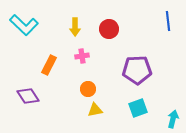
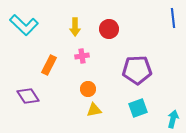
blue line: moved 5 px right, 3 px up
yellow triangle: moved 1 px left
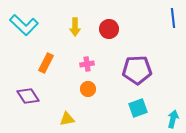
pink cross: moved 5 px right, 8 px down
orange rectangle: moved 3 px left, 2 px up
yellow triangle: moved 27 px left, 9 px down
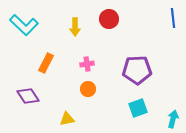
red circle: moved 10 px up
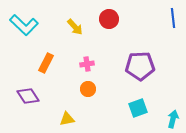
yellow arrow: rotated 42 degrees counterclockwise
purple pentagon: moved 3 px right, 4 px up
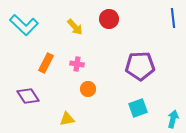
pink cross: moved 10 px left; rotated 16 degrees clockwise
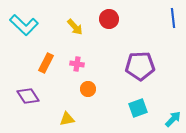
cyan arrow: rotated 30 degrees clockwise
